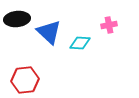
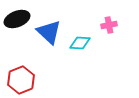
black ellipse: rotated 15 degrees counterclockwise
red hexagon: moved 4 px left; rotated 16 degrees counterclockwise
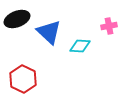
pink cross: moved 1 px down
cyan diamond: moved 3 px down
red hexagon: moved 2 px right, 1 px up; rotated 12 degrees counterclockwise
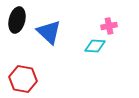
black ellipse: moved 1 px down; rotated 55 degrees counterclockwise
cyan diamond: moved 15 px right
red hexagon: rotated 16 degrees counterclockwise
